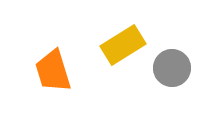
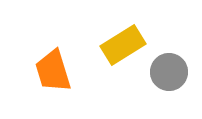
gray circle: moved 3 px left, 4 px down
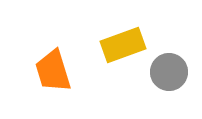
yellow rectangle: rotated 12 degrees clockwise
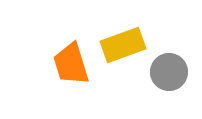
orange trapezoid: moved 18 px right, 7 px up
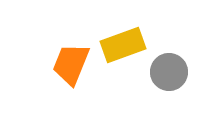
orange trapezoid: rotated 39 degrees clockwise
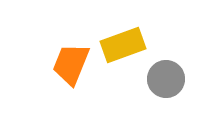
gray circle: moved 3 px left, 7 px down
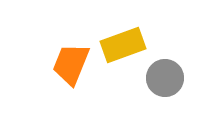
gray circle: moved 1 px left, 1 px up
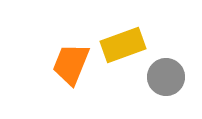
gray circle: moved 1 px right, 1 px up
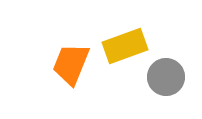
yellow rectangle: moved 2 px right, 1 px down
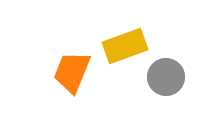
orange trapezoid: moved 1 px right, 8 px down
